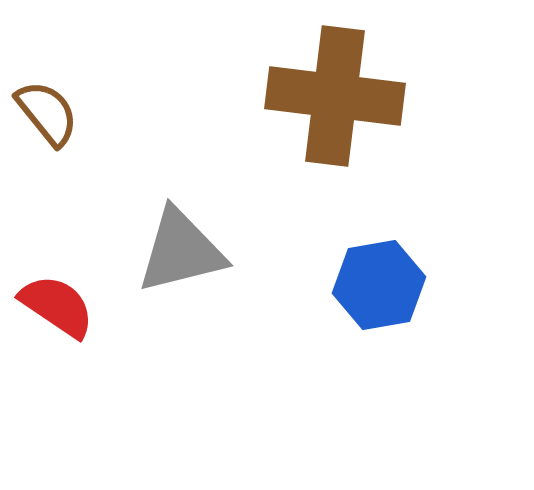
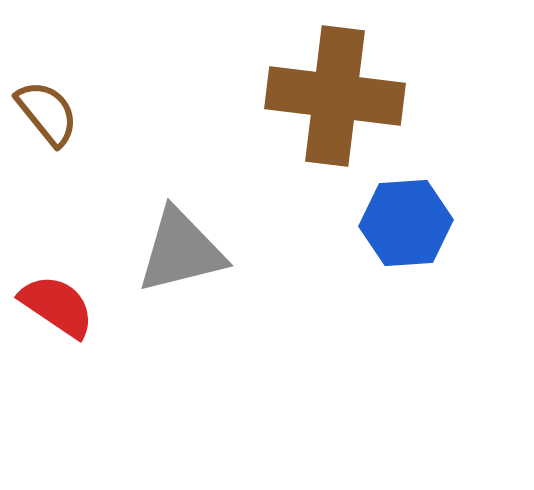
blue hexagon: moved 27 px right, 62 px up; rotated 6 degrees clockwise
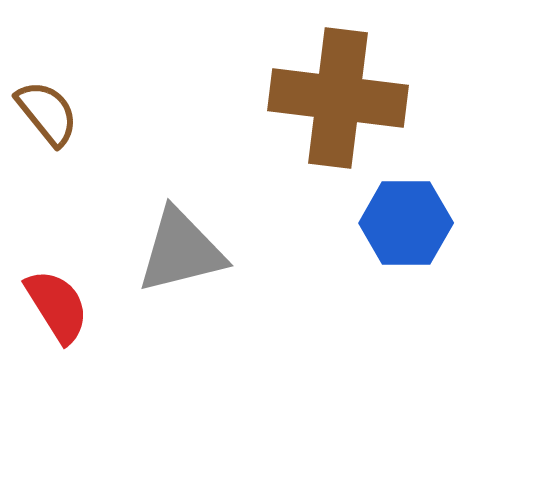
brown cross: moved 3 px right, 2 px down
blue hexagon: rotated 4 degrees clockwise
red semicircle: rotated 24 degrees clockwise
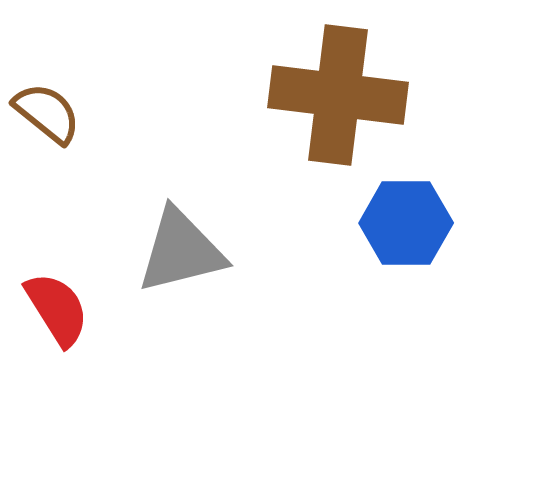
brown cross: moved 3 px up
brown semicircle: rotated 12 degrees counterclockwise
red semicircle: moved 3 px down
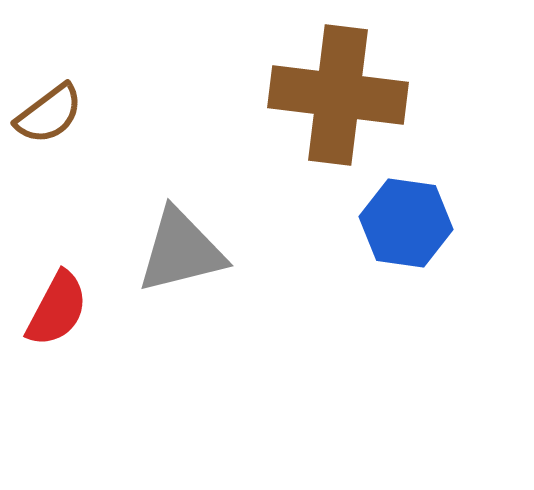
brown semicircle: moved 2 px right, 1 px down; rotated 104 degrees clockwise
blue hexagon: rotated 8 degrees clockwise
red semicircle: rotated 60 degrees clockwise
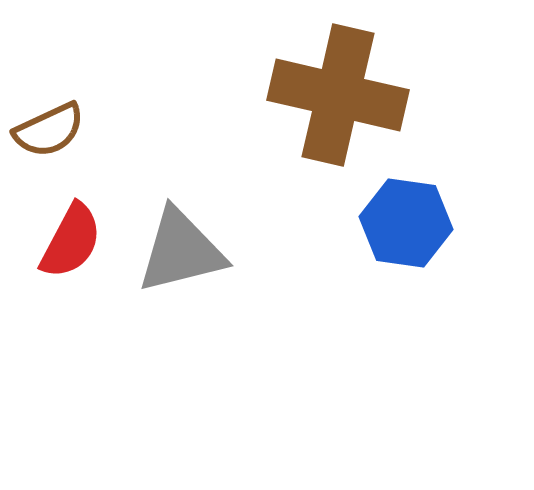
brown cross: rotated 6 degrees clockwise
brown semicircle: moved 16 px down; rotated 12 degrees clockwise
red semicircle: moved 14 px right, 68 px up
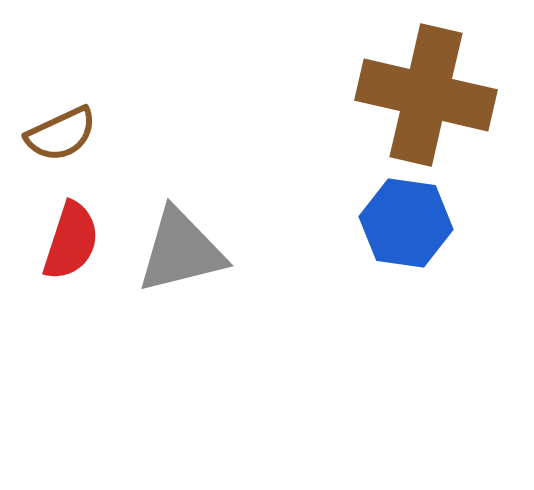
brown cross: moved 88 px right
brown semicircle: moved 12 px right, 4 px down
red semicircle: rotated 10 degrees counterclockwise
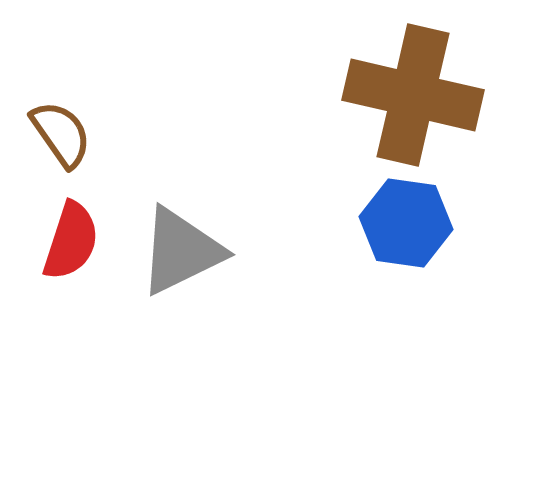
brown cross: moved 13 px left
brown semicircle: rotated 100 degrees counterclockwise
gray triangle: rotated 12 degrees counterclockwise
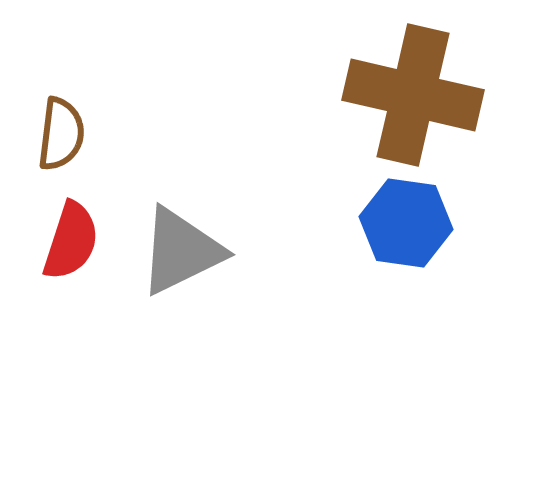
brown semicircle: rotated 42 degrees clockwise
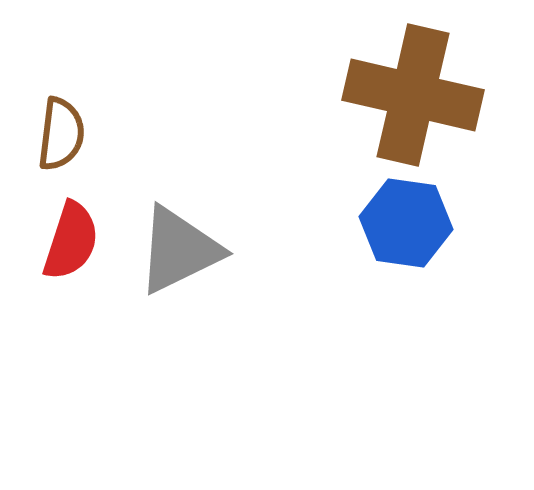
gray triangle: moved 2 px left, 1 px up
